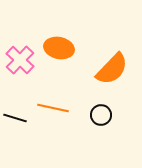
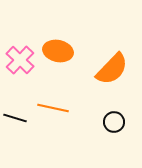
orange ellipse: moved 1 px left, 3 px down
black circle: moved 13 px right, 7 px down
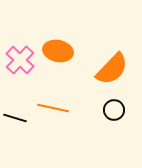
black circle: moved 12 px up
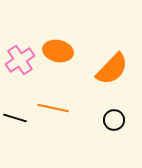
pink cross: rotated 12 degrees clockwise
black circle: moved 10 px down
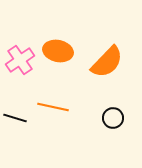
orange semicircle: moved 5 px left, 7 px up
orange line: moved 1 px up
black circle: moved 1 px left, 2 px up
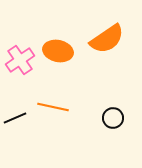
orange semicircle: moved 23 px up; rotated 12 degrees clockwise
black line: rotated 40 degrees counterclockwise
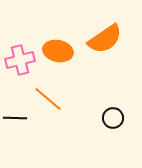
orange semicircle: moved 2 px left
pink cross: rotated 20 degrees clockwise
orange line: moved 5 px left, 8 px up; rotated 28 degrees clockwise
black line: rotated 25 degrees clockwise
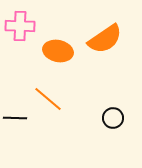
pink cross: moved 34 px up; rotated 16 degrees clockwise
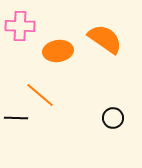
orange semicircle: rotated 111 degrees counterclockwise
orange ellipse: rotated 20 degrees counterclockwise
orange line: moved 8 px left, 4 px up
black line: moved 1 px right
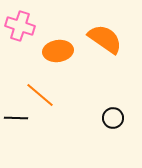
pink cross: rotated 16 degrees clockwise
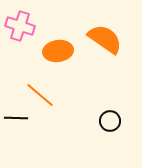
black circle: moved 3 px left, 3 px down
